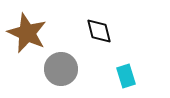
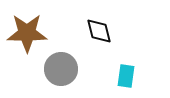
brown star: rotated 24 degrees counterclockwise
cyan rectangle: rotated 25 degrees clockwise
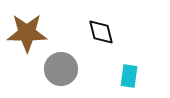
black diamond: moved 2 px right, 1 px down
cyan rectangle: moved 3 px right
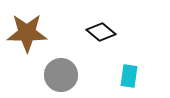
black diamond: rotated 36 degrees counterclockwise
gray circle: moved 6 px down
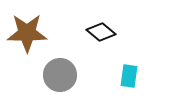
gray circle: moved 1 px left
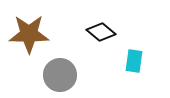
brown star: moved 2 px right, 1 px down
cyan rectangle: moved 5 px right, 15 px up
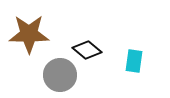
black diamond: moved 14 px left, 18 px down
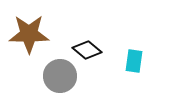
gray circle: moved 1 px down
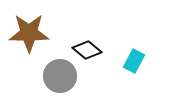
brown star: moved 1 px up
cyan rectangle: rotated 20 degrees clockwise
